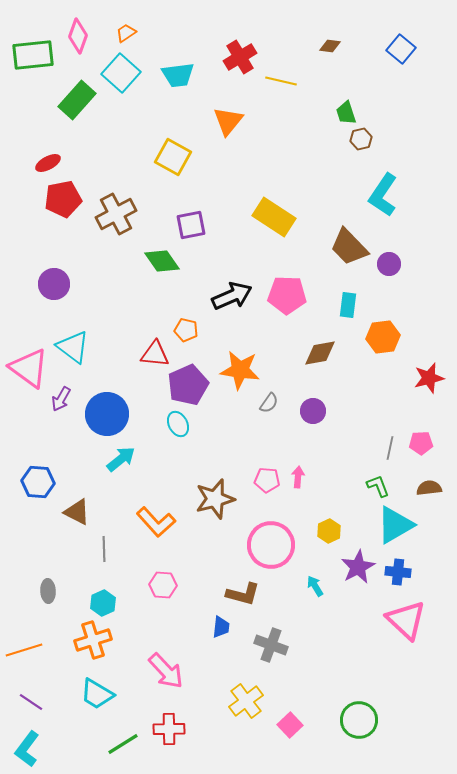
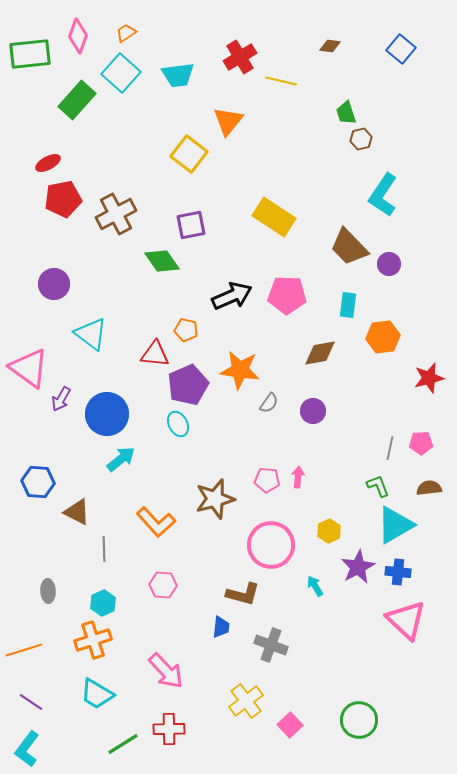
green rectangle at (33, 55): moved 3 px left, 1 px up
yellow square at (173, 157): moved 16 px right, 3 px up; rotated 9 degrees clockwise
cyan triangle at (73, 347): moved 18 px right, 13 px up
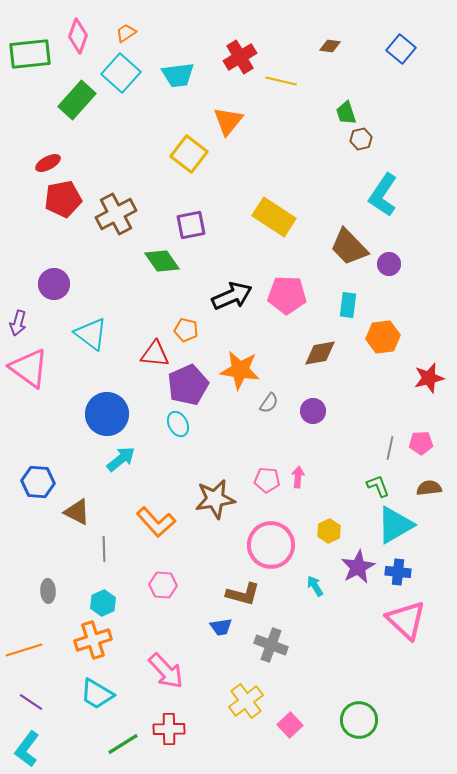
purple arrow at (61, 399): moved 43 px left, 76 px up; rotated 15 degrees counterclockwise
brown star at (215, 499): rotated 6 degrees clockwise
blue trapezoid at (221, 627): rotated 75 degrees clockwise
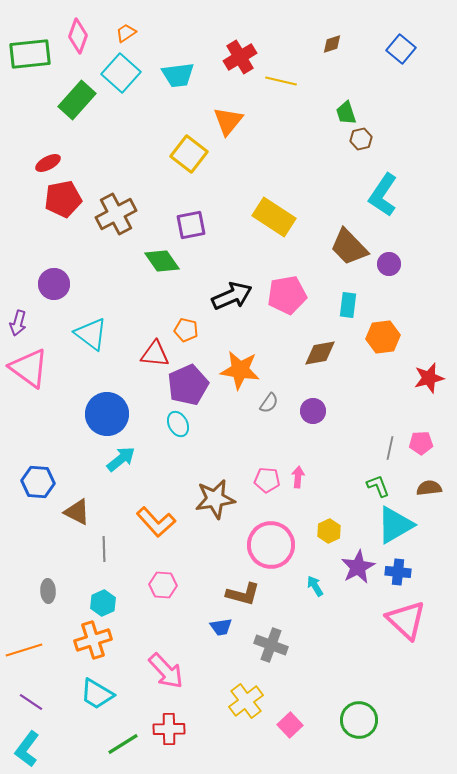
brown diamond at (330, 46): moved 2 px right, 2 px up; rotated 25 degrees counterclockwise
pink pentagon at (287, 295): rotated 12 degrees counterclockwise
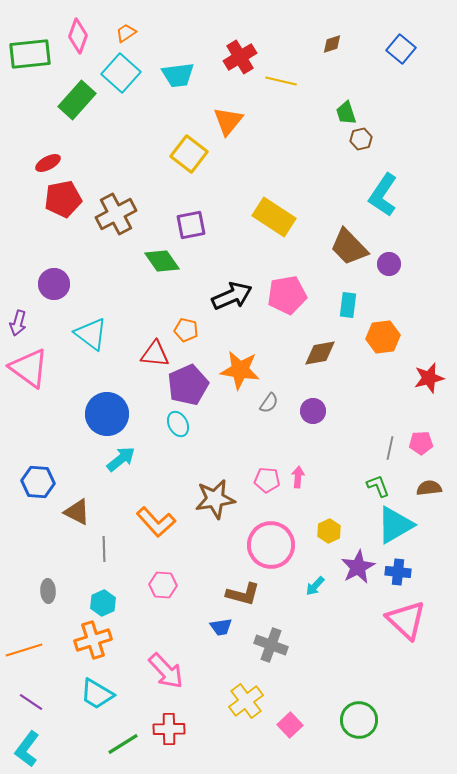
cyan arrow at (315, 586): rotated 105 degrees counterclockwise
